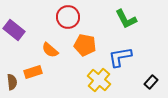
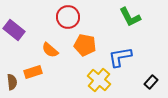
green L-shape: moved 4 px right, 2 px up
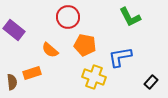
orange rectangle: moved 1 px left, 1 px down
yellow cross: moved 5 px left, 3 px up; rotated 20 degrees counterclockwise
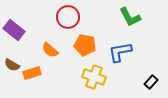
blue L-shape: moved 5 px up
brown semicircle: moved 17 px up; rotated 126 degrees clockwise
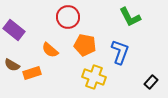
blue L-shape: rotated 120 degrees clockwise
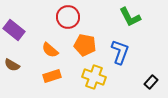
orange rectangle: moved 20 px right, 3 px down
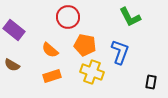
yellow cross: moved 2 px left, 5 px up
black rectangle: rotated 32 degrees counterclockwise
